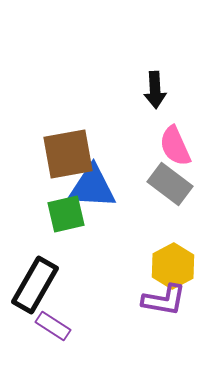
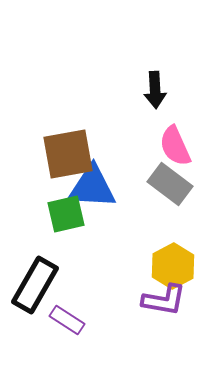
purple rectangle: moved 14 px right, 6 px up
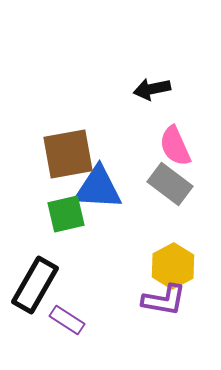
black arrow: moved 3 px left, 1 px up; rotated 81 degrees clockwise
blue triangle: moved 6 px right, 1 px down
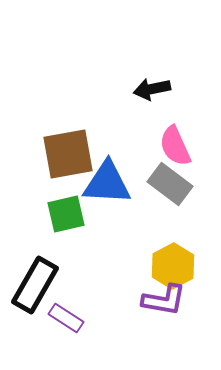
blue triangle: moved 9 px right, 5 px up
purple rectangle: moved 1 px left, 2 px up
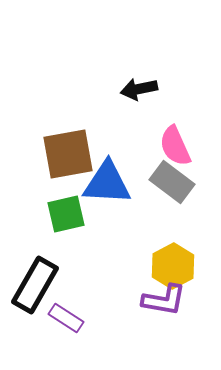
black arrow: moved 13 px left
gray rectangle: moved 2 px right, 2 px up
